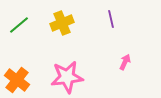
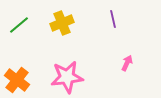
purple line: moved 2 px right
pink arrow: moved 2 px right, 1 px down
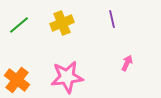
purple line: moved 1 px left
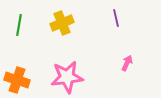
purple line: moved 4 px right, 1 px up
green line: rotated 40 degrees counterclockwise
orange cross: rotated 20 degrees counterclockwise
